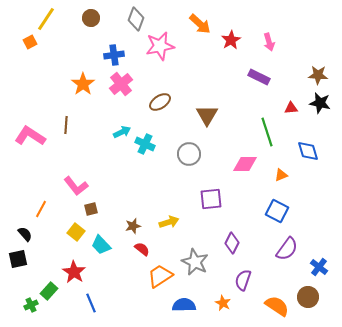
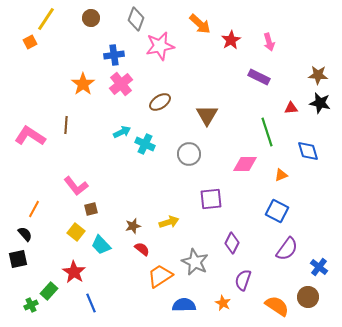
orange line at (41, 209): moved 7 px left
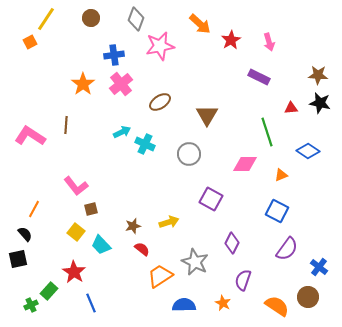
blue diamond at (308, 151): rotated 40 degrees counterclockwise
purple square at (211, 199): rotated 35 degrees clockwise
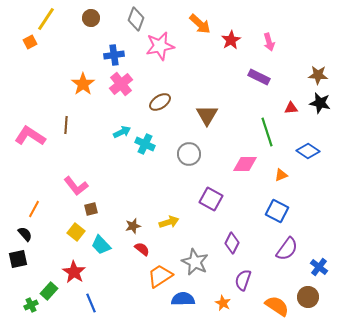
blue semicircle at (184, 305): moved 1 px left, 6 px up
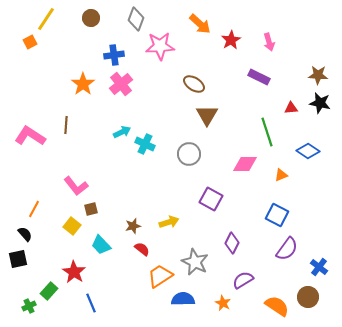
pink star at (160, 46): rotated 8 degrees clockwise
brown ellipse at (160, 102): moved 34 px right, 18 px up; rotated 65 degrees clockwise
blue square at (277, 211): moved 4 px down
yellow square at (76, 232): moved 4 px left, 6 px up
purple semicircle at (243, 280): rotated 40 degrees clockwise
green cross at (31, 305): moved 2 px left, 1 px down
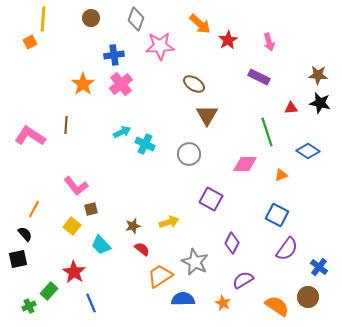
yellow line at (46, 19): moved 3 px left; rotated 30 degrees counterclockwise
red star at (231, 40): moved 3 px left
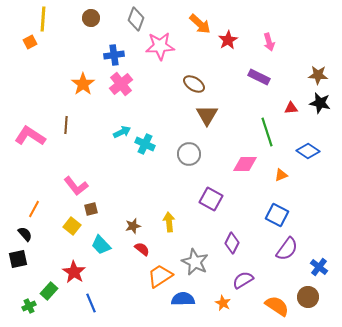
yellow arrow at (169, 222): rotated 78 degrees counterclockwise
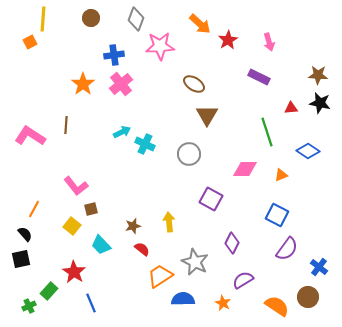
pink diamond at (245, 164): moved 5 px down
black square at (18, 259): moved 3 px right
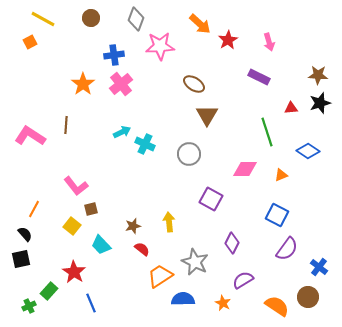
yellow line at (43, 19): rotated 65 degrees counterclockwise
black star at (320, 103): rotated 30 degrees counterclockwise
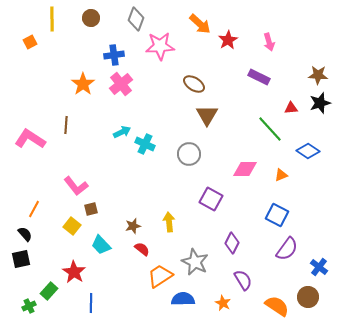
yellow line at (43, 19): moved 9 px right; rotated 60 degrees clockwise
green line at (267, 132): moved 3 px right, 3 px up; rotated 24 degrees counterclockwise
pink L-shape at (30, 136): moved 3 px down
purple semicircle at (243, 280): rotated 90 degrees clockwise
blue line at (91, 303): rotated 24 degrees clockwise
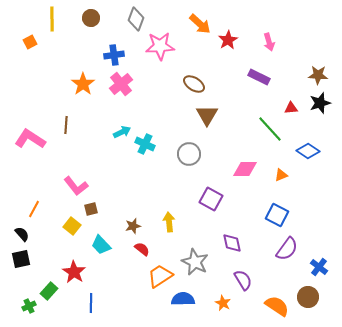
black semicircle at (25, 234): moved 3 px left
purple diamond at (232, 243): rotated 40 degrees counterclockwise
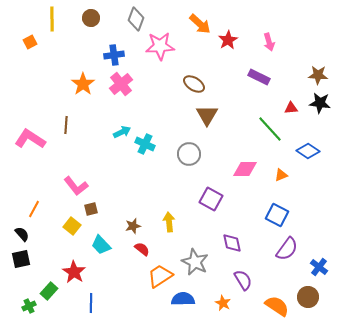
black star at (320, 103): rotated 25 degrees clockwise
